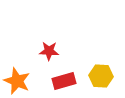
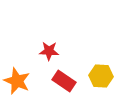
red rectangle: rotated 50 degrees clockwise
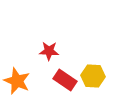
yellow hexagon: moved 8 px left
red rectangle: moved 1 px right, 1 px up
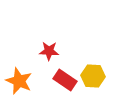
orange star: moved 2 px right
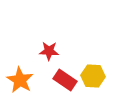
orange star: moved 1 px right, 1 px up; rotated 8 degrees clockwise
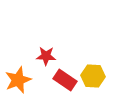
red star: moved 3 px left, 5 px down
orange star: moved 2 px left; rotated 20 degrees clockwise
